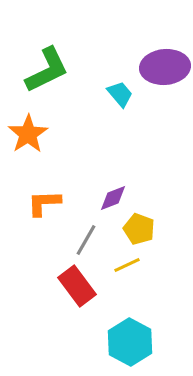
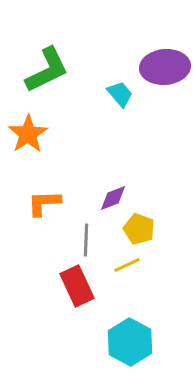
gray line: rotated 28 degrees counterclockwise
red rectangle: rotated 12 degrees clockwise
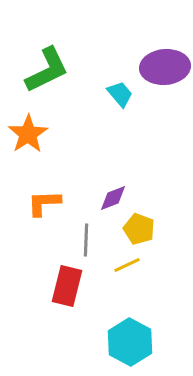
red rectangle: moved 10 px left; rotated 39 degrees clockwise
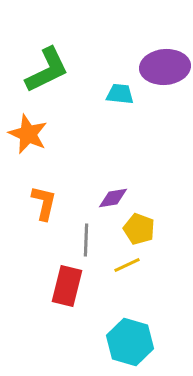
cyan trapezoid: rotated 44 degrees counterclockwise
orange star: rotated 15 degrees counterclockwise
purple diamond: rotated 12 degrees clockwise
orange L-shape: rotated 105 degrees clockwise
cyan hexagon: rotated 12 degrees counterclockwise
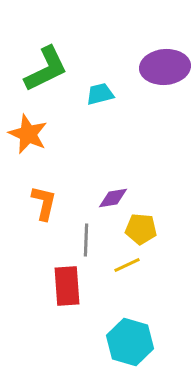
green L-shape: moved 1 px left, 1 px up
cyan trapezoid: moved 20 px left; rotated 20 degrees counterclockwise
yellow pentagon: moved 2 px right; rotated 16 degrees counterclockwise
red rectangle: rotated 18 degrees counterclockwise
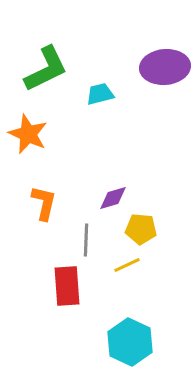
purple diamond: rotated 8 degrees counterclockwise
cyan hexagon: rotated 9 degrees clockwise
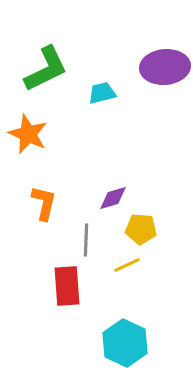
cyan trapezoid: moved 2 px right, 1 px up
cyan hexagon: moved 5 px left, 1 px down
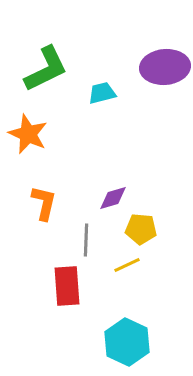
cyan hexagon: moved 2 px right, 1 px up
